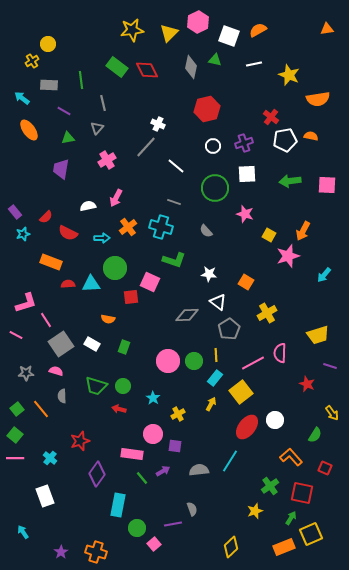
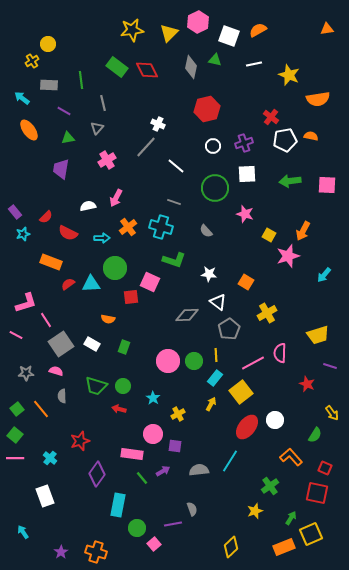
red semicircle at (68, 284): rotated 32 degrees counterclockwise
red square at (302, 493): moved 15 px right
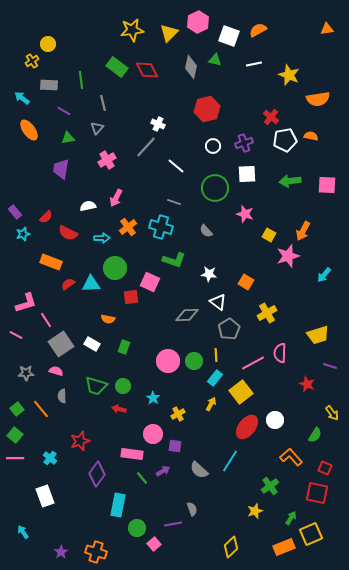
gray semicircle at (199, 470): rotated 132 degrees counterclockwise
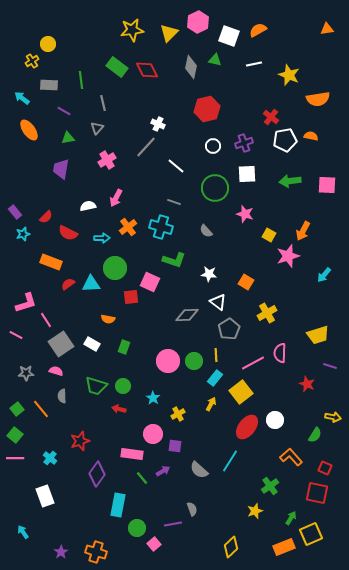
yellow arrow at (332, 413): moved 1 px right, 4 px down; rotated 42 degrees counterclockwise
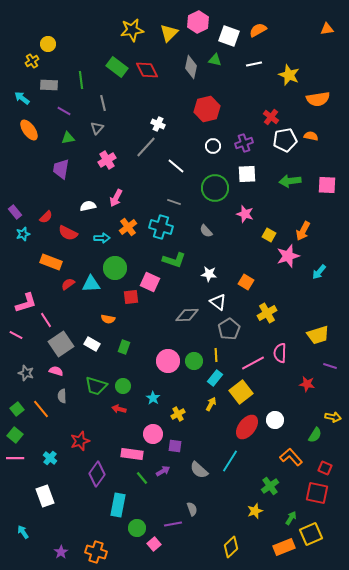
cyan arrow at (324, 275): moved 5 px left, 3 px up
gray star at (26, 373): rotated 21 degrees clockwise
red star at (307, 384): rotated 14 degrees counterclockwise
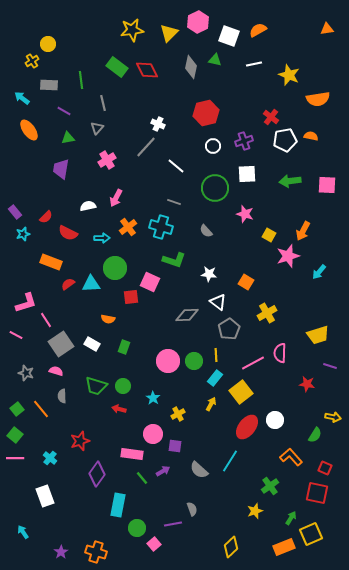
red hexagon at (207, 109): moved 1 px left, 4 px down
purple cross at (244, 143): moved 2 px up
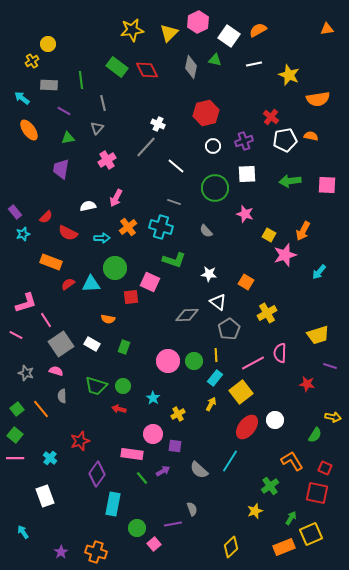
white square at (229, 36): rotated 15 degrees clockwise
pink star at (288, 256): moved 3 px left, 1 px up
orange L-shape at (291, 457): moved 1 px right, 4 px down; rotated 10 degrees clockwise
cyan rectangle at (118, 505): moved 5 px left, 1 px up
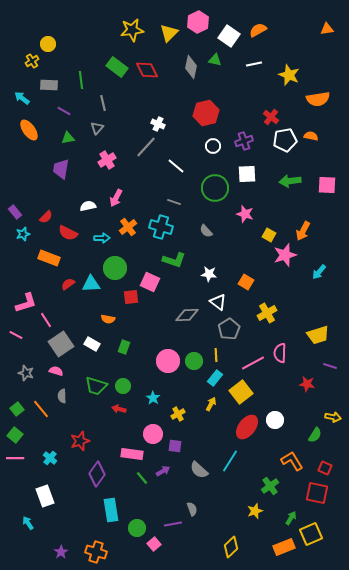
orange rectangle at (51, 262): moved 2 px left, 4 px up
cyan rectangle at (113, 504): moved 2 px left, 6 px down; rotated 20 degrees counterclockwise
cyan arrow at (23, 532): moved 5 px right, 9 px up
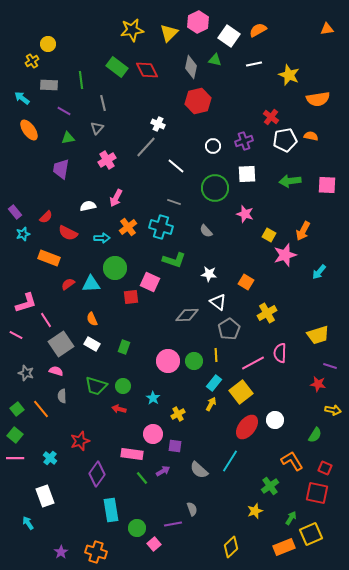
red hexagon at (206, 113): moved 8 px left, 12 px up
orange semicircle at (108, 319): moved 16 px left; rotated 56 degrees clockwise
cyan rectangle at (215, 378): moved 1 px left, 5 px down
red star at (307, 384): moved 11 px right
yellow arrow at (333, 417): moved 7 px up
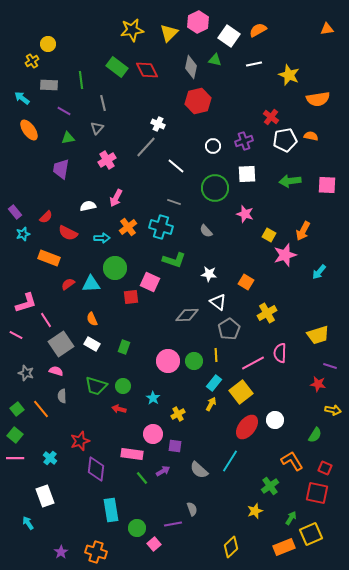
purple diamond at (97, 474): moved 1 px left, 5 px up; rotated 30 degrees counterclockwise
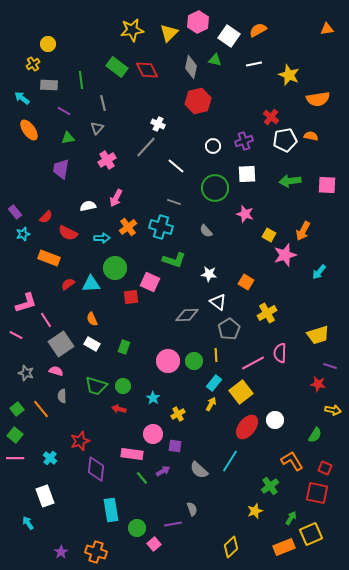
yellow cross at (32, 61): moved 1 px right, 3 px down
